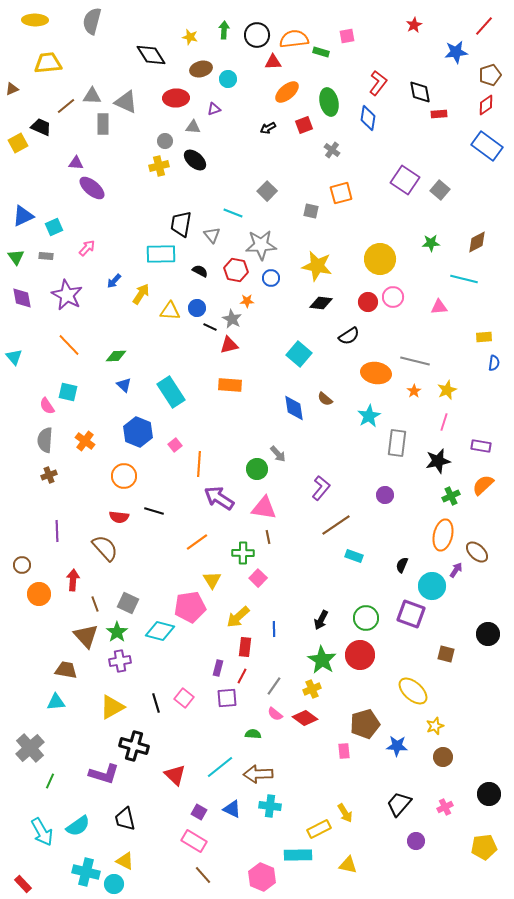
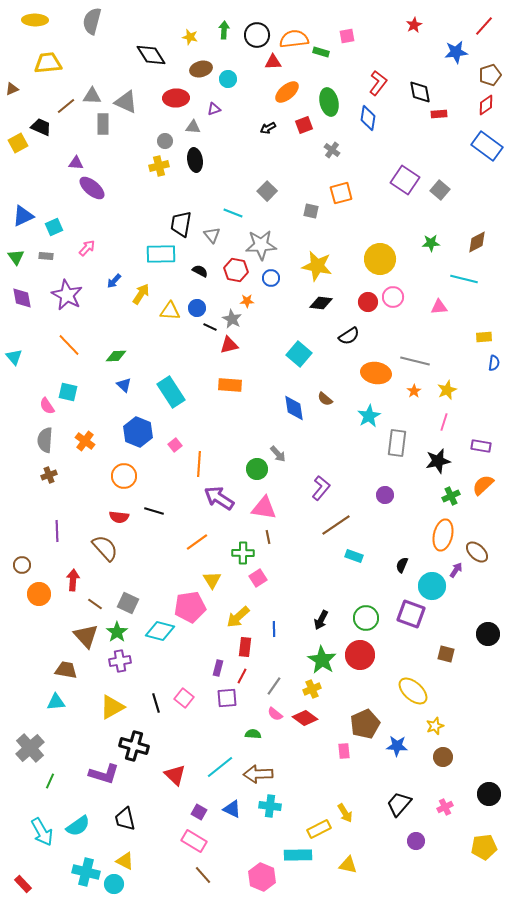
black ellipse at (195, 160): rotated 40 degrees clockwise
pink square at (258, 578): rotated 12 degrees clockwise
brown line at (95, 604): rotated 35 degrees counterclockwise
brown pentagon at (365, 724): rotated 8 degrees counterclockwise
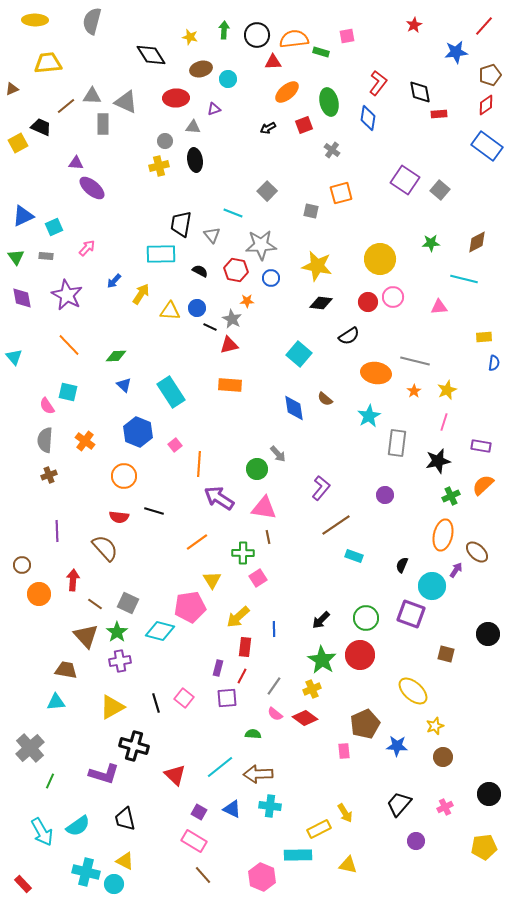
black arrow at (321, 620): rotated 18 degrees clockwise
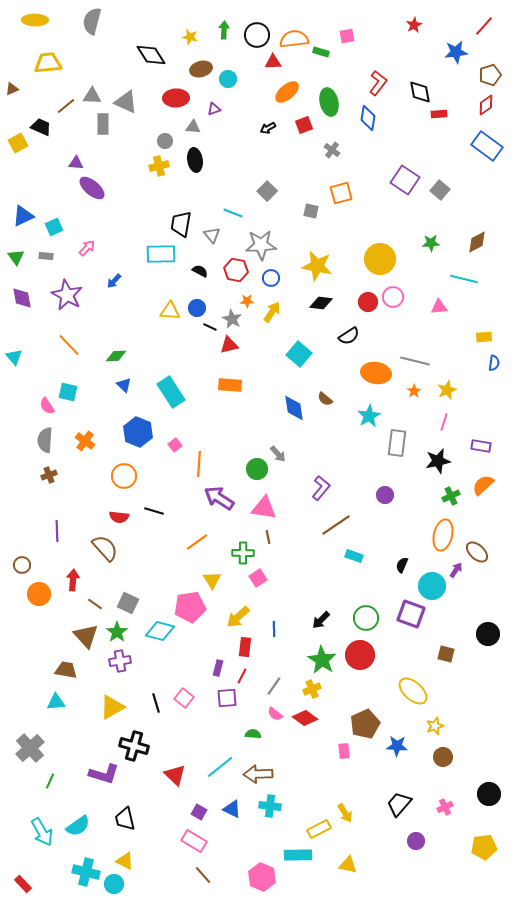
yellow arrow at (141, 294): moved 131 px right, 18 px down
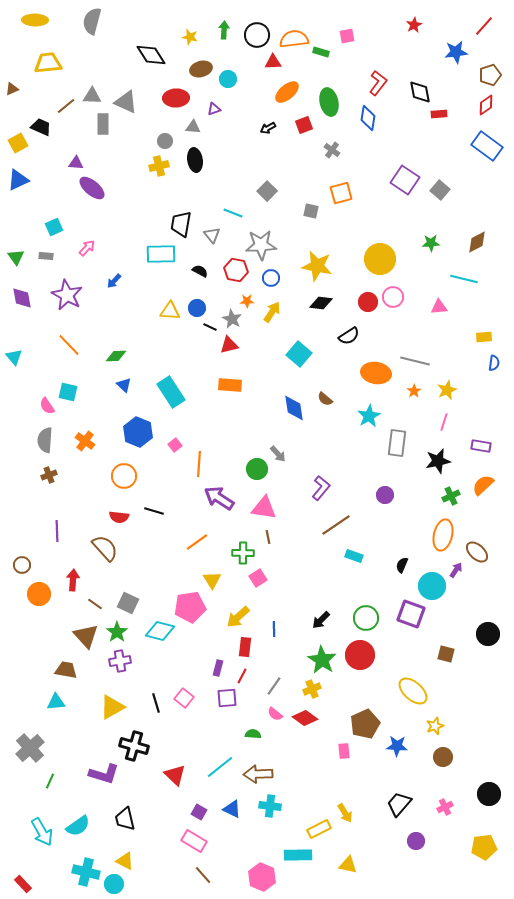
blue triangle at (23, 216): moved 5 px left, 36 px up
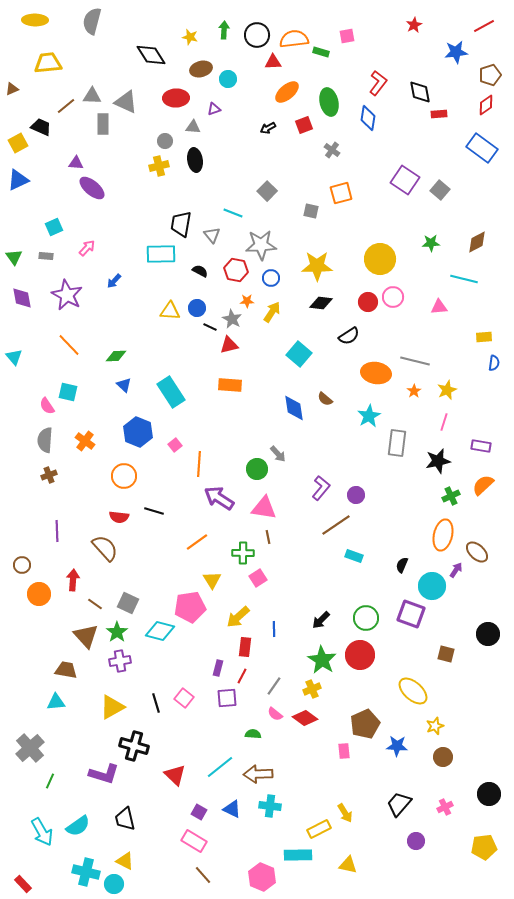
red line at (484, 26): rotated 20 degrees clockwise
blue rectangle at (487, 146): moved 5 px left, 2 px down
green triangle at (16, 257): moved 2 px left
yellow star at (317, 266): rotated 12 degrees counterclockwise
purple circle at (385, 495): moved 29 px left
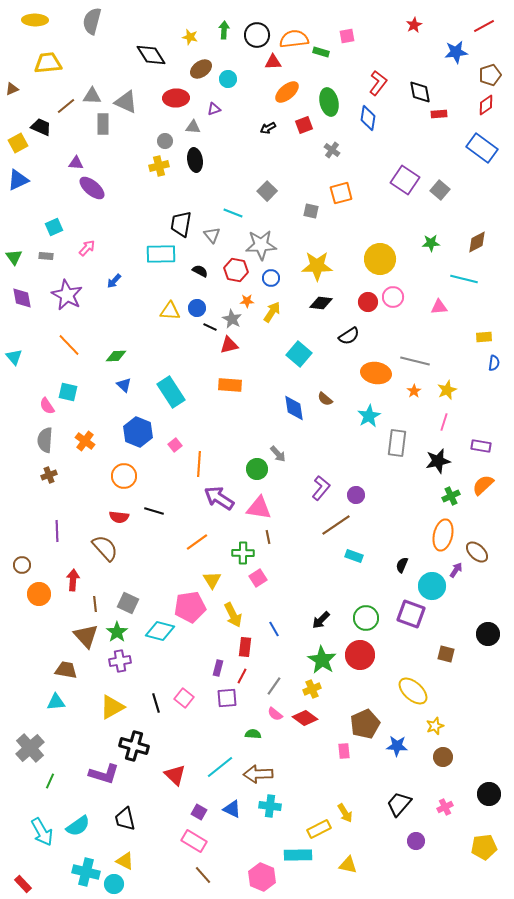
brown ellipse at (201, 69): rotated 20 degrees counterclockwise
pink triangle at (264, 508): moved 5 px left
brown line at (95, 604): rotated 49 degrees clockwise
yellow arrow at (238, 617): moved 5 px left, 2 px up; rotated 75 degrees counterclockwise
blue line at (274, 629): rotated 28 degrees counterclockwise
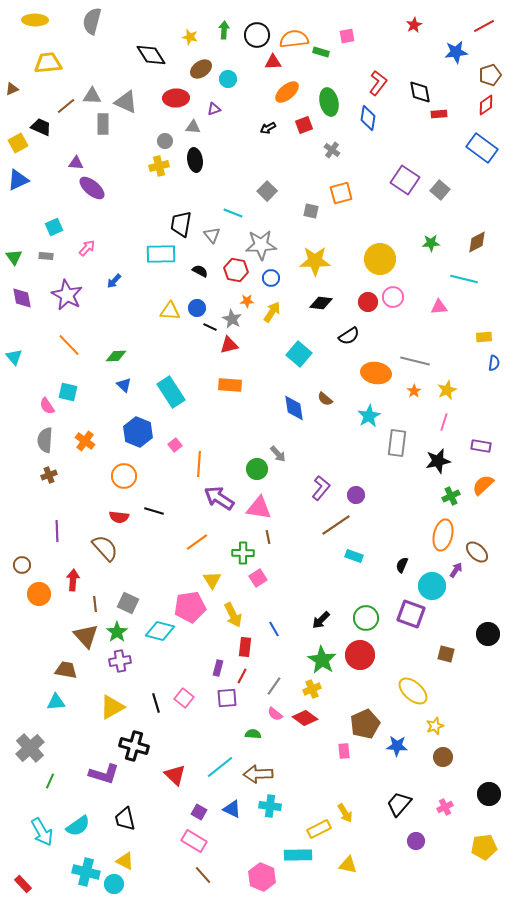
yellow star at (317, 266): moved 2 px left, 5 px up
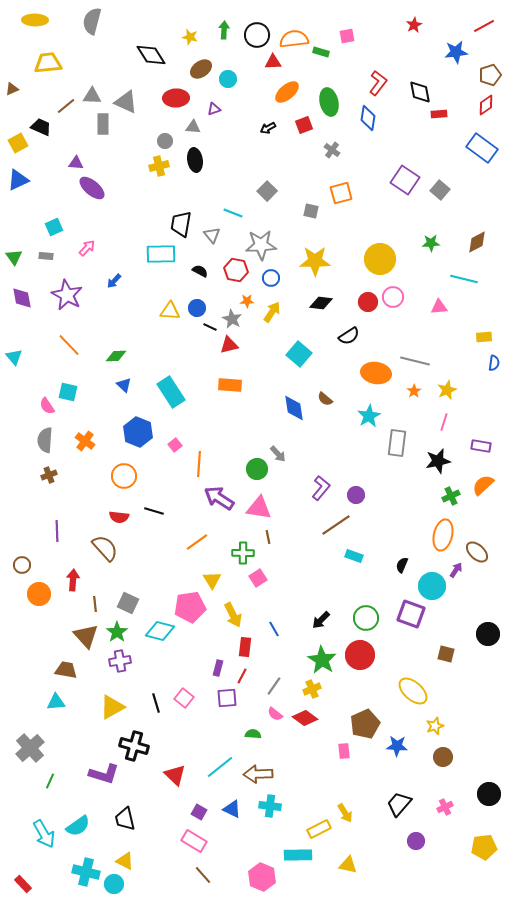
cyan arrow at (42, 832): moved 2 px right, 2 px down
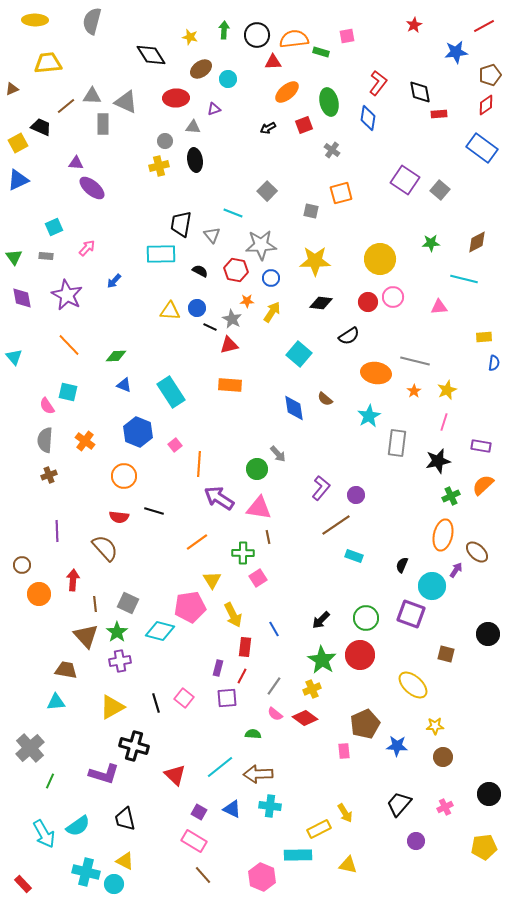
blue triangle at (124, 385): rotated 21 degrees counterclockwise
yellow ellipse at (413, 691): moved 6 px up
yellow star at (435, 726): rotated 18 degrees clockwise
